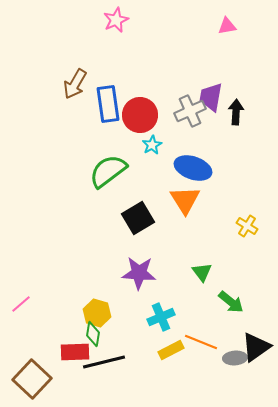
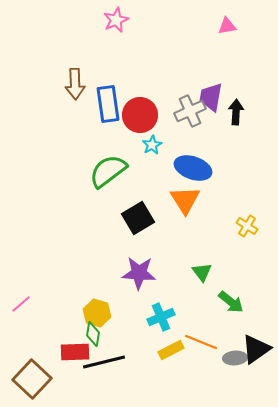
brown arrow: rotated 32 degrees counterclockwise
black triangle: moved 2 px down
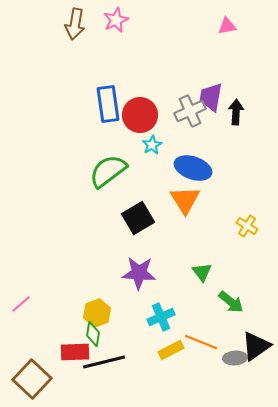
brown arrow: moved 60 px up; rotated 12 degrees clockwise
yellow hexagon: rotated 24 degrees clockwise
black triangle: moved 3 px up
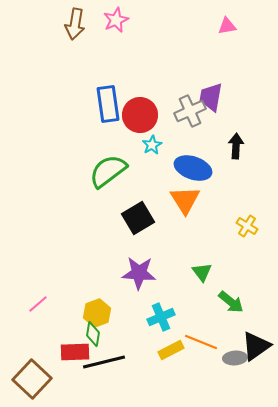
black arrow: moved 34 px down
pink line: moved 17 px right
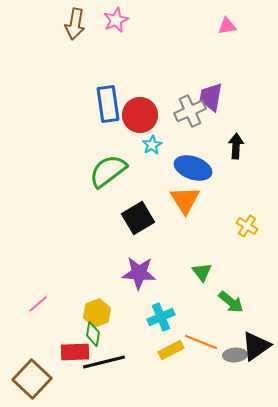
gray ellipse: moved 3 px up
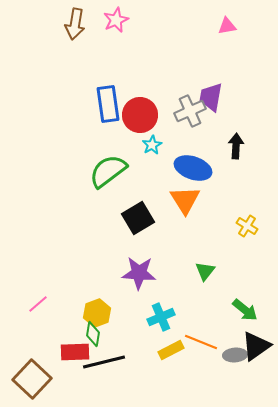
green triangle: moved 3 px right, 1 px up; rotated 15 degrees clockwise
green arrow: moved 14 px right, 8 px down
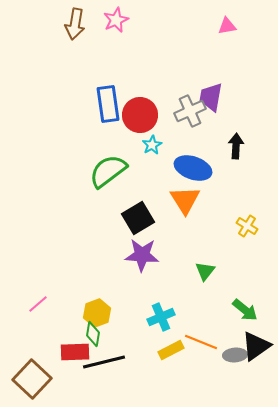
purple star: moved 3 px right, 18 px up
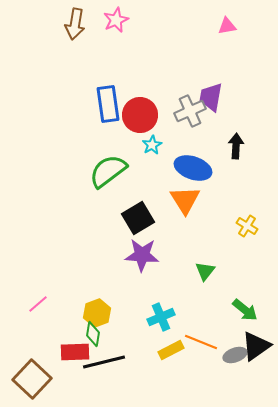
gray ellipse: rotated 15 degrees counterclockwise
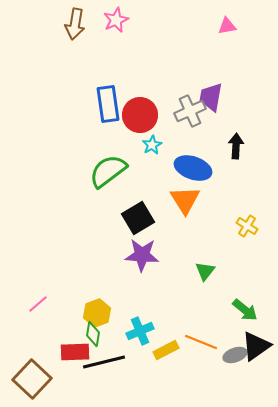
cyan cross: moved 21 px left, 14 px down
yellow rectangle: moved 5 px left
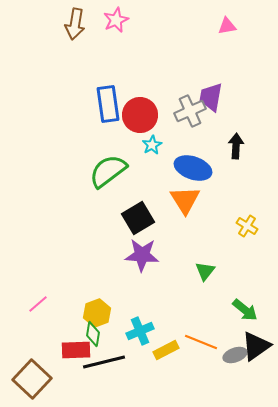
red rectangle: moved 1 px right, 2 px up
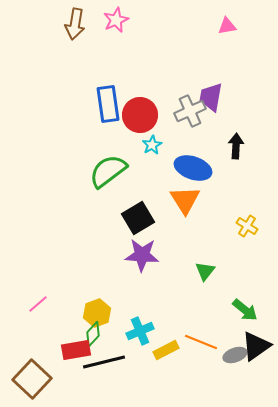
green diamond: rotated 35 degrees clockwise
red rectangle: rotated 8 degrees counterclockwise
